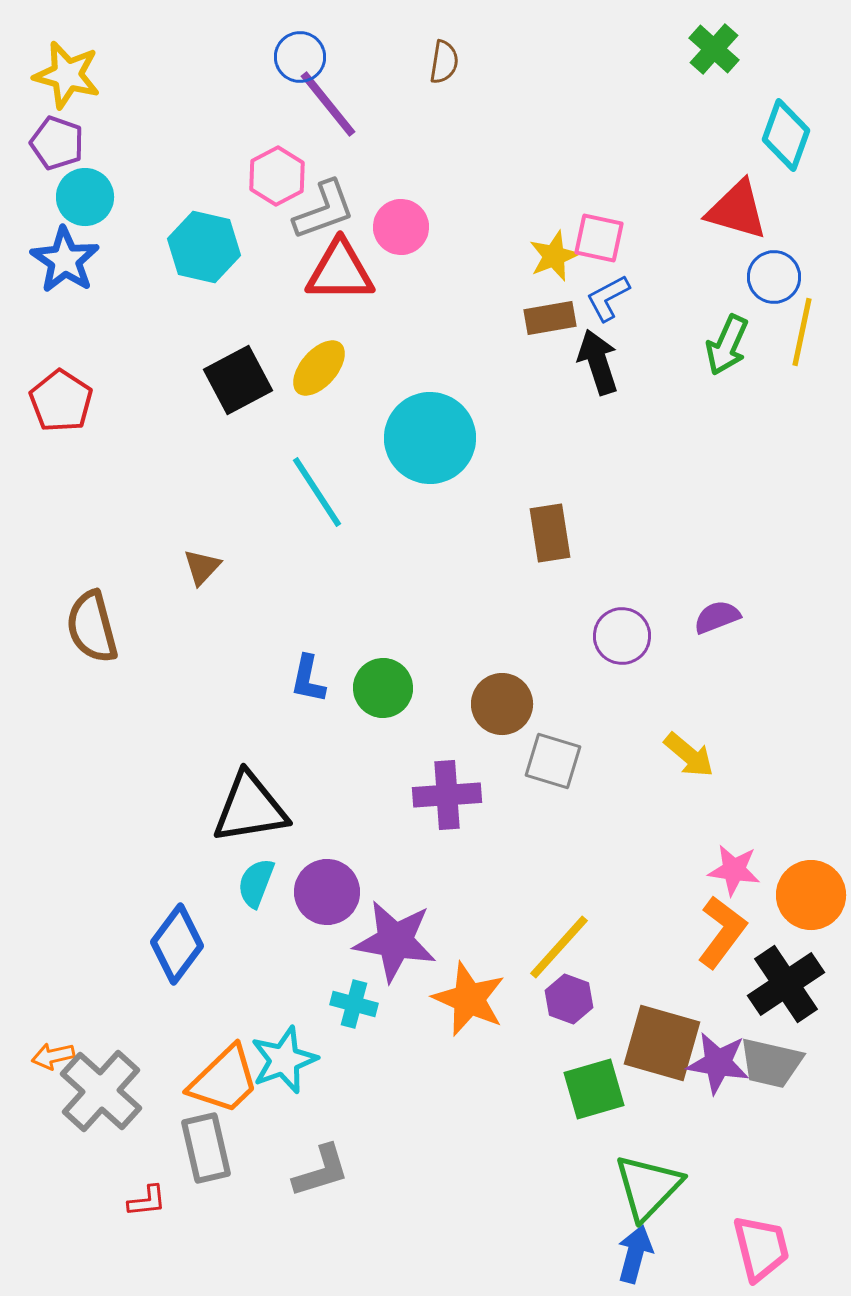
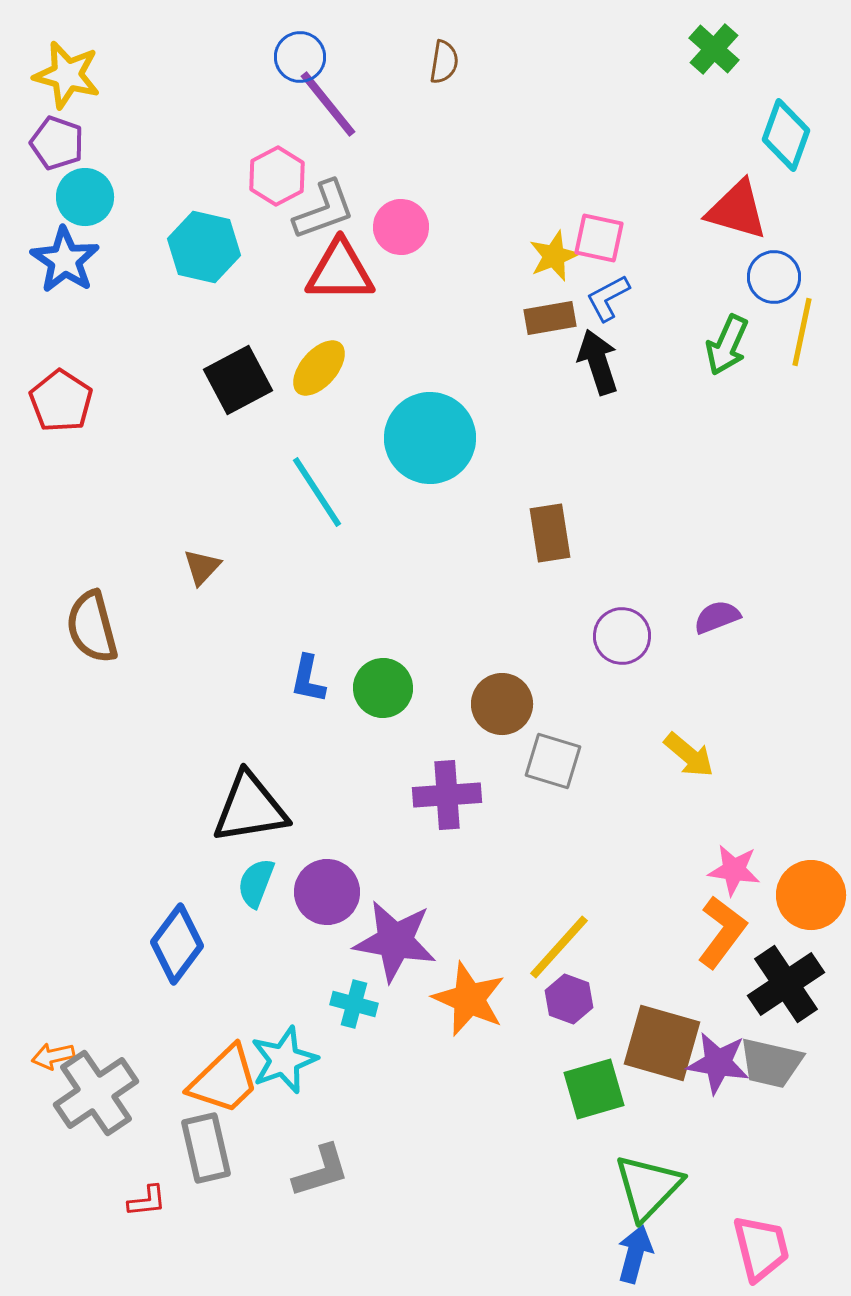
gray cross at (101, 1091): moved 5 px left, 2 px down; rotated 14 degrees clockwise
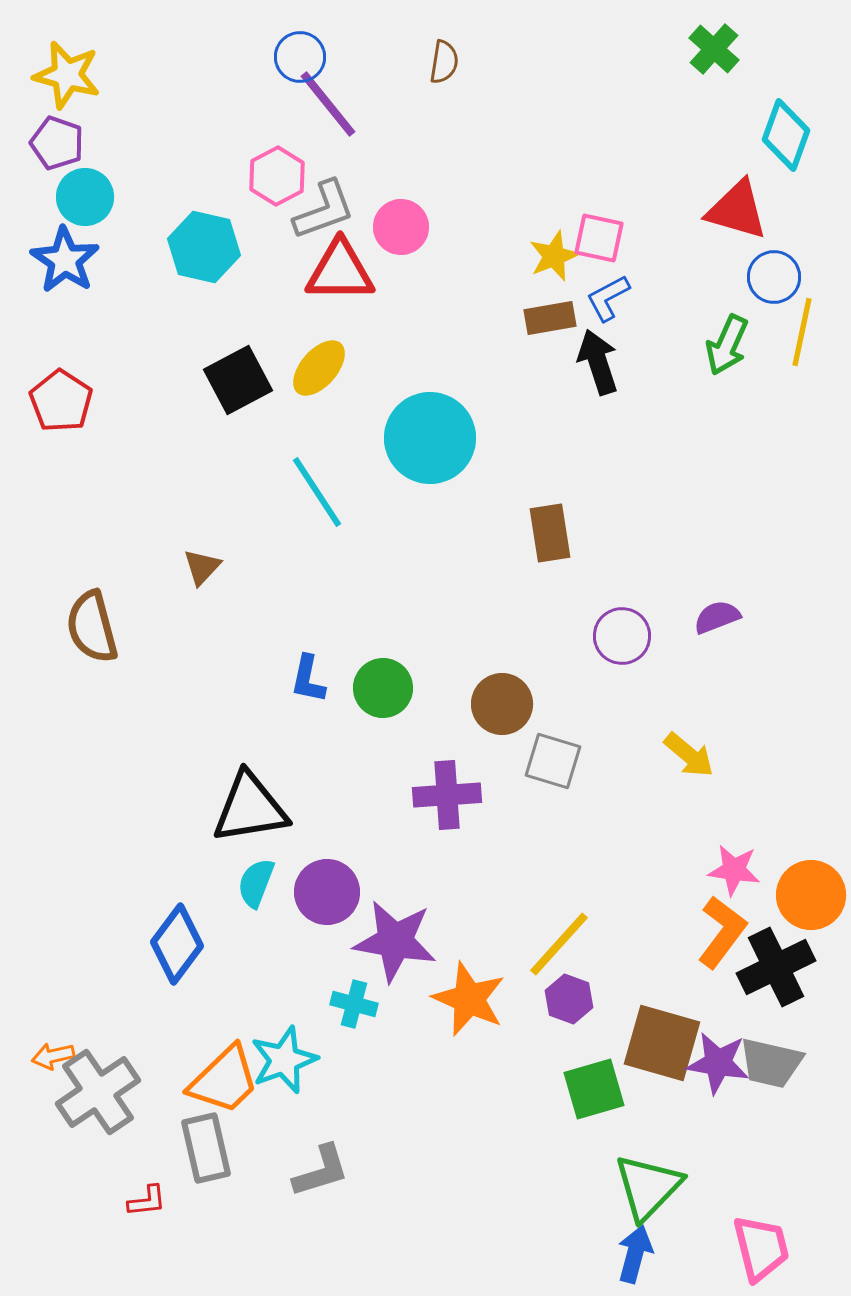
yellow line at (559, 947): moved 3 px up
black cross at (786, 984): moved 10 px left, 17 px up; rotated 8 degrees clockwise
gray cross at (96, 1093): moved 2 px right, 1 px up
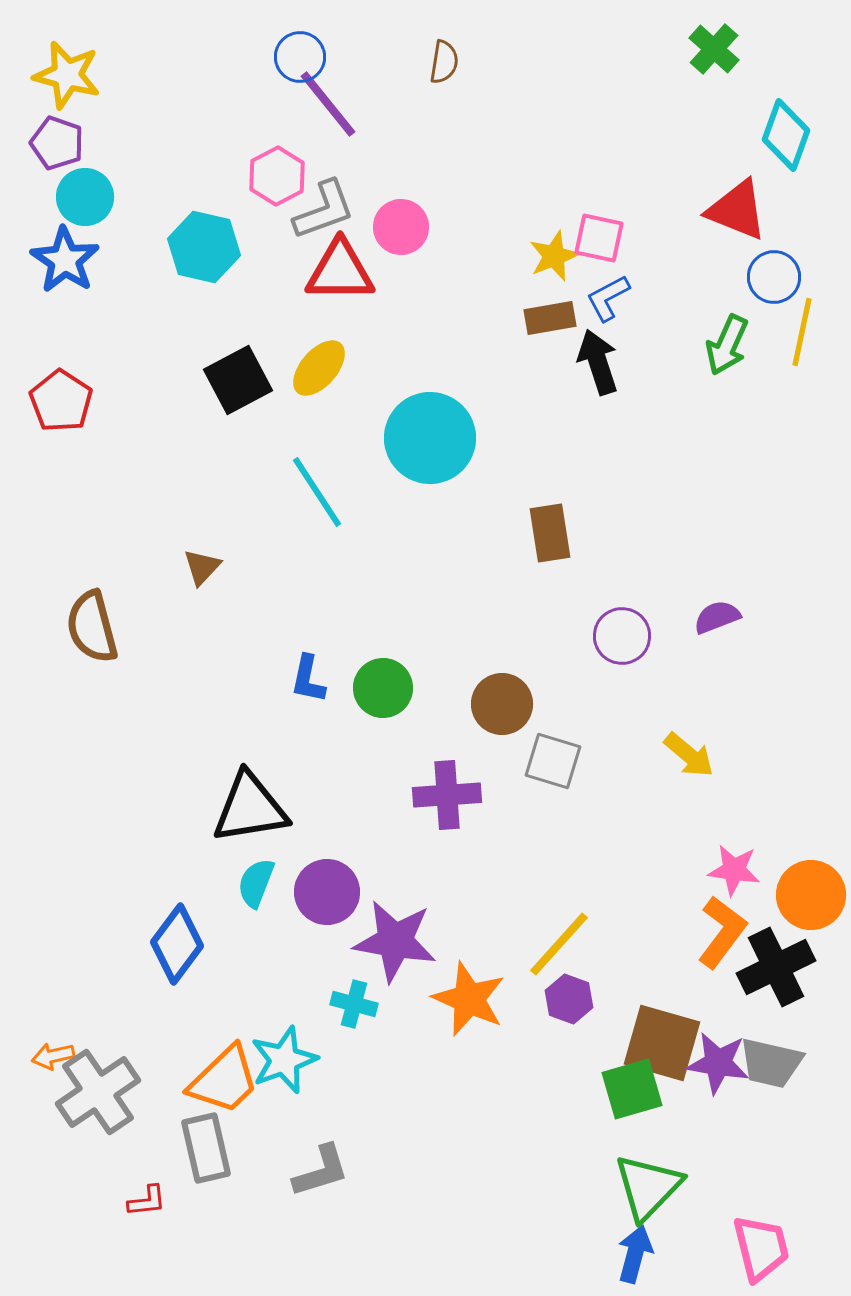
red triangle at (737, 210): rotated 6 degrees clockwise
green square at (594, 1089): moved 38 px right
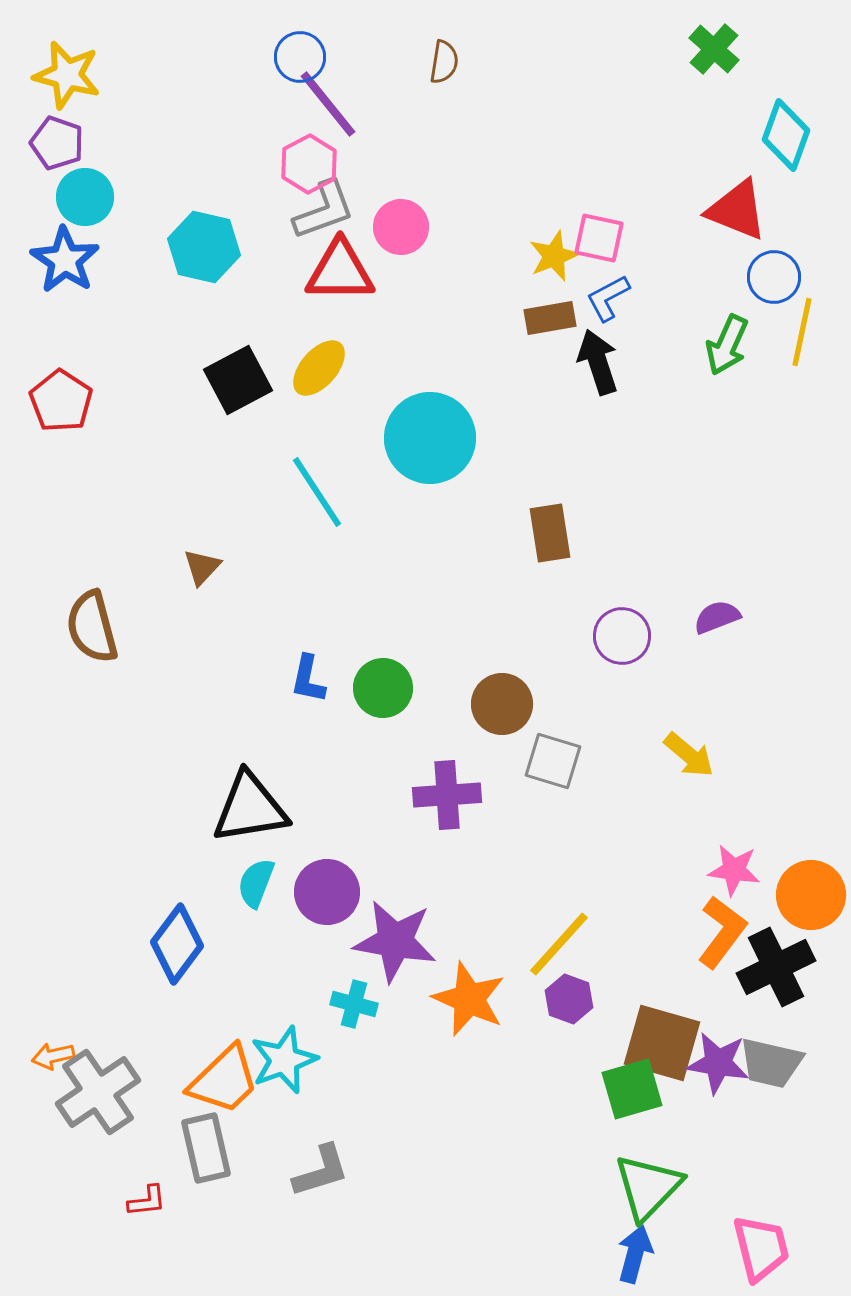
pink hexagon at (277, 176): moved 32 px right, 12 px up
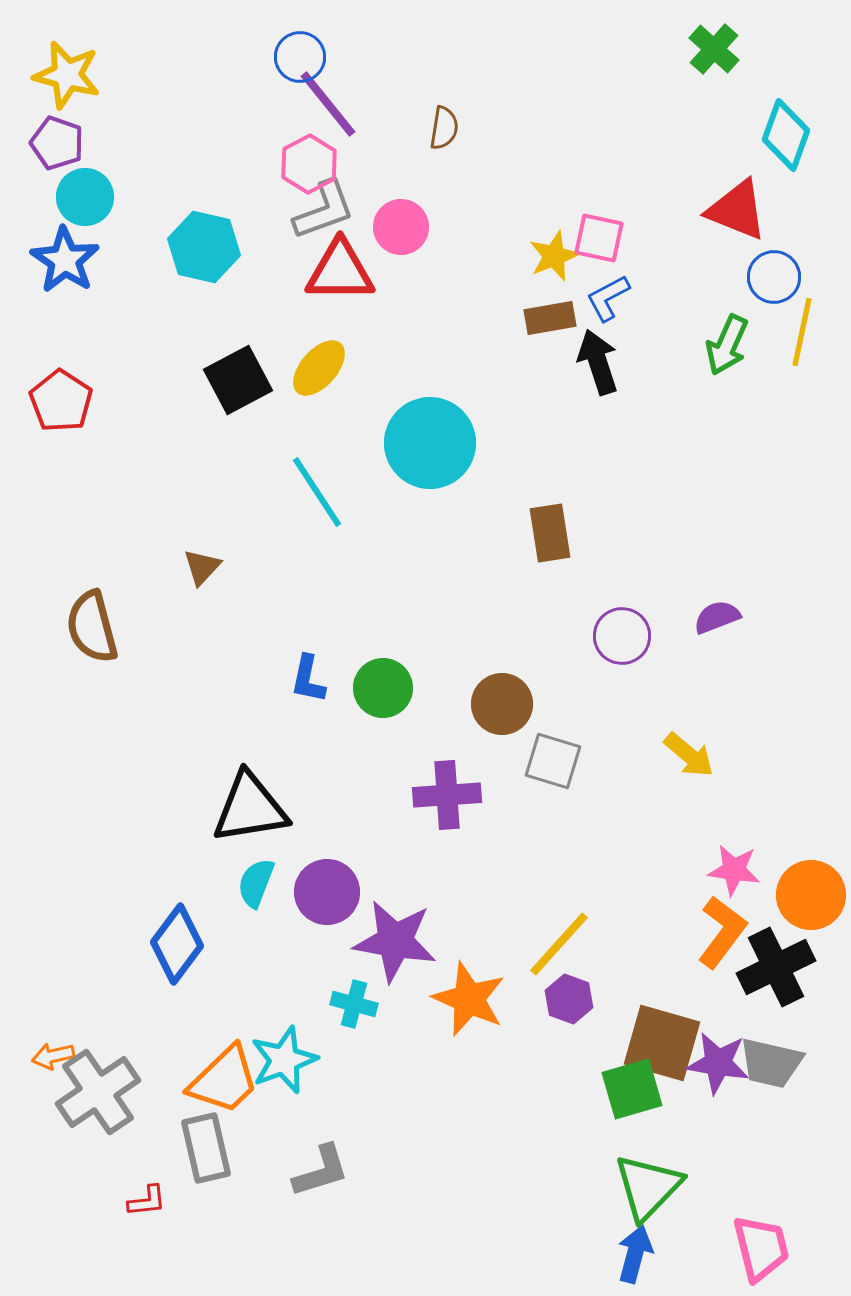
brown semicircle at (444, 62): moved 66 px down
cyan circle at (430, 438): moved 5 px down
